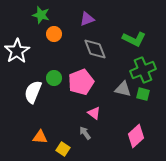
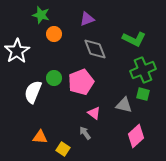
gray triangle: moved 1 px right, 16 px down
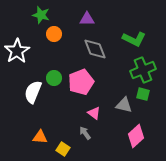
purple triangle: rotated 21 degrees clockwise
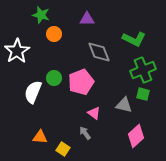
gray diamond: moved 4 px right, 3 px down
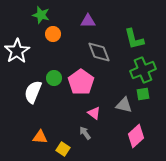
purple triangle: moved 1 px right, 2 px down
orange circle: moved 1 px left
green L-shape: rotated 50 degrees clockwise
pink pentagon: rotated 15 degrees counterclockwise
green square: rotated 24 degrees counterclockwise
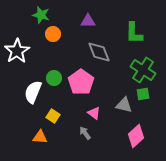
green L-shape: moved 6 px up; rotated 15 degrees clockwise
green cross: rotated 35 degrees counterclockwise
yellow square: moved 10 px left, 33 px up
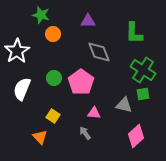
white semicircle: moved 11 px left, 3 px up
pink triangle: rotated 32 degrees counterclockwise
orange triangle: rotated 42 degrees clockwise
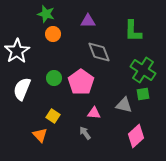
green star: moved 5 px right, 1 px up
green L-shape: moved 1 px left, 2 px up
orange triangle: moved 2 px up
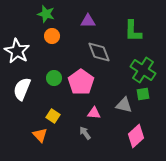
orange circle: moved 1 px left, 2 px down
white star: rotated 10 degrees counterclockwise
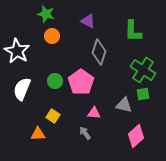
purple triangle: rotated 28 degrees clockwise
gray diamond: rotated 40 degrees clockwise
green circle: moved 1 px right, 3 px down
orange triangle: moved 2 px left, 1 px up; rotated 49 degrees counterclockwise
